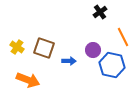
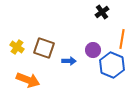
black cross: moved 2 px right
orange line: moved 1 px left, 2 px down; rotated 36 degrees clockwise
blue hexagon: rotated 10 degrees clockwise
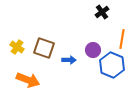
blue arrow: moved 1 px up
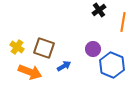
black cross: moved 3 px left, 2 px up
orange line: moved 1 px right, 17 px up
purple circle: moved 1 px up
blue arrow: moved 5 px left, 6 px down; rotated 32 degrees counterclockwise
orange arrow: moved 2 px right, 8 px up
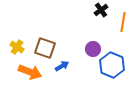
black cross: moved 2 px right
brown square: moved 1 px right
blue arrow: moved 2 px left
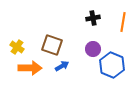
black cross: moved 8 px left, 8 px down; rotated 24 degrees clockwise
brown square: moved 7 px right, 3 px up
orange arrow: moved 4 px up; rotated 20 degrees counterclockwise
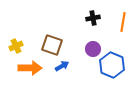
yellow cross: moved 1 px left, 1 px up; rotated 32 degrees clockwise
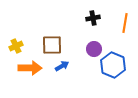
orange line: moved 2 px right, 1 px down
brown square: rotated 20 degrees counterclockwise
purple circle: moved 1 px right
blue hexagon: moved 1 px right
